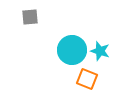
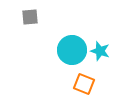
orange square: moved 3 px left, 5 px down
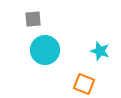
gray square: moved 3 px right, 2 px down
cyan circle: moved 27 px left
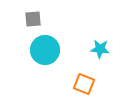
cyan star: moved 2 px up; rotated 12 degrees counterclockwise
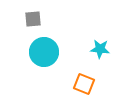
cyan circle: moved 1 px left, 2 px down
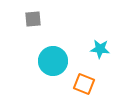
cyan circle: moved 9 px right, 9 px down
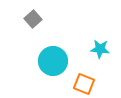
gray square: rotated 36 degrees counterclockwise
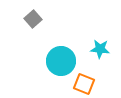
cyan circle: moved 8 px right
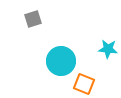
gray square: rotated 24 degrees clockwise
cyan star: moved 8 px right
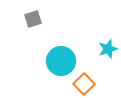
cyan star: rotated 24 degrees counterclockwise
orange square: rotated 25 degrees clockwise
